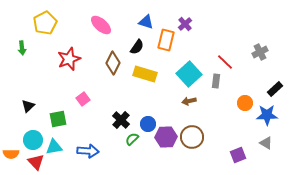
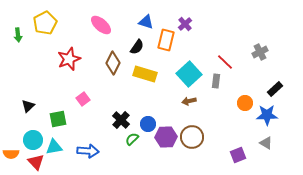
green arrow: moved 4 px left, 13 px up
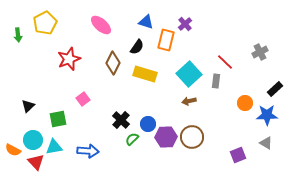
orange semicircle: moved 2 px right, 4 px up; rotated 28 degrees clockwise
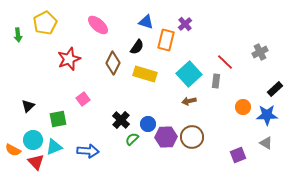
pink ellipse: moved 3 px left
orange circle: moved 2 px left, 4 px down
cyan triangle: rotated 12 degrees counterclockwise
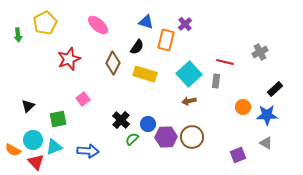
red line: rotated 30 degrees counterclockwise
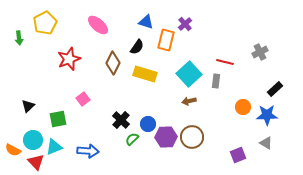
green arrow: moved 1 px right, 3 px down
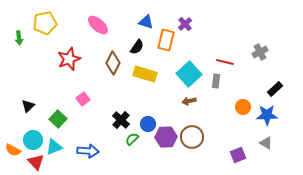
yellow pentagon: rotated 15 degrees clockwise
green square: rotated 36 degrees counterclockwise
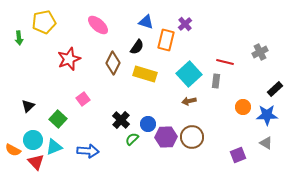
yellow pentagon: moved 1 px left, 1 px up
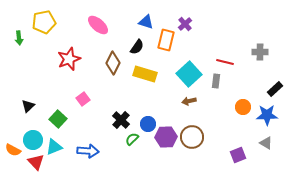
gray cross: rotated 28 degrees clockwise
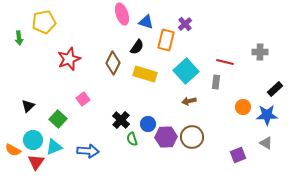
pink ellipse: moved 24 px right, 11 px up; rotated 30 degrees clockwise
cyan square: moved 3 px left, 3 px up
gray rectangle: moved 1 px down
green semicircle: rotated 64 degrees counterclockwise
red triangle: rotated 18 degrees clockwise
